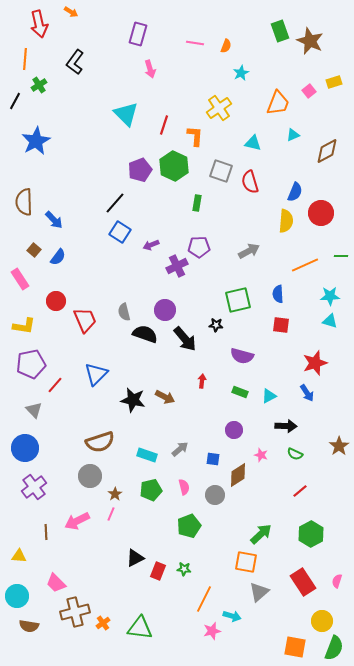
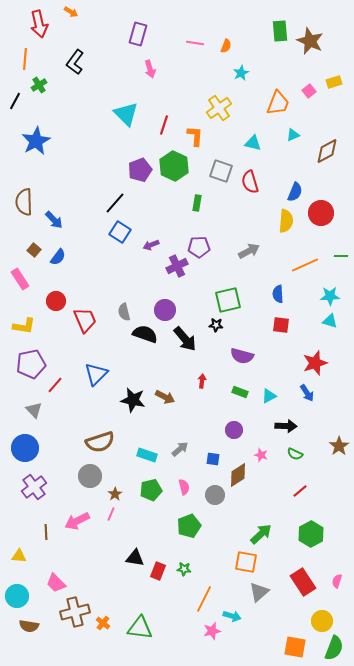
green rectangle at (280, 31): rotated 15 degrees clockwise
green square at (238, 300): moved 10 px left
black triangle at (135, 558): rotated 36 degrees clockwise
orange cross at (103, 623): rotated 16 degrees counterclockwise
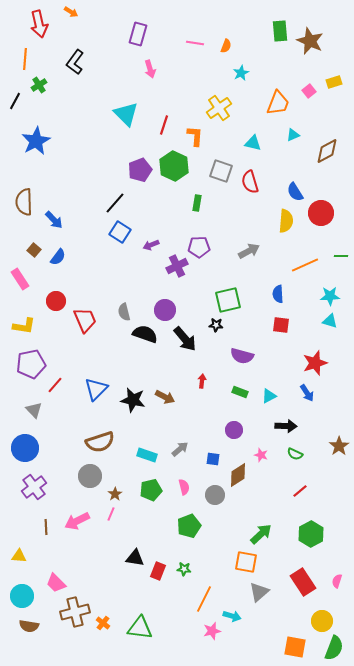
blue semicircle at (295, 192): rotated 126 degrees clockwise
blue triangle at (96, 374): moved 15 px down
brown line at (46, 532): moved 5 px up
cyan circle at (17, 596): moved 5 px right
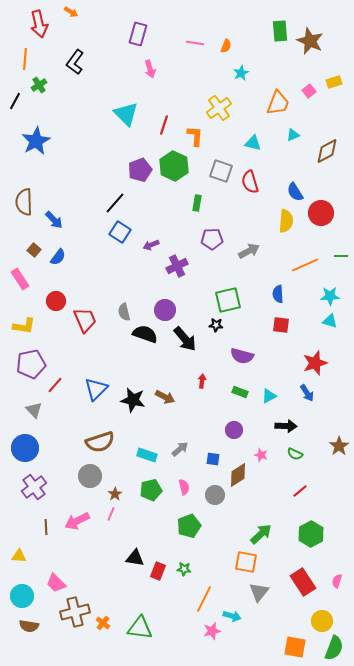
purple pentagon at (199, 247): moved 13 px right, 8 px up
gray triangle at (259, 592): rotated 10 degrees counterclockwise
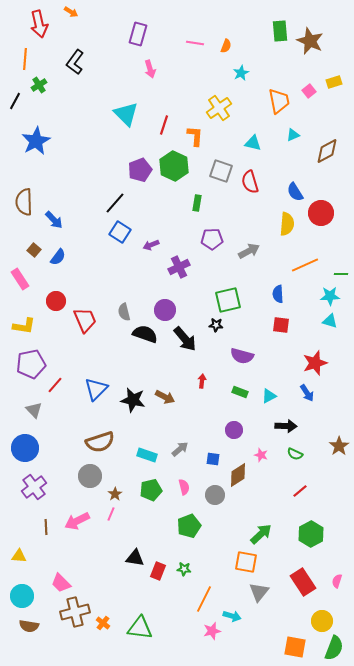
orange trapezoid at (278, 103): moved 1 px right, 2 px up; rotated 32 degrees counterclockwise
yellow semicircle at (286, 221): moved 1 px right, 3 px down
green line at (341, 256): moved 18 px down
purple cross at (177, 266): moved 2 px right, 1 px down
pink trapezoid at (56, 583): moved 5 px right
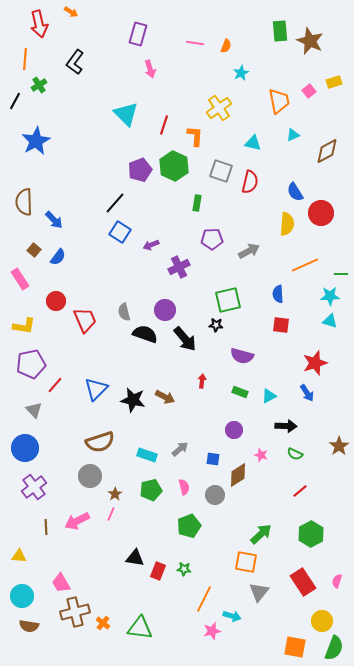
red semicircle at (250, 182): rotated 150 degrees counterclockwise
pink trapezoid at (61, 583): rotated 15 degrees clockwise
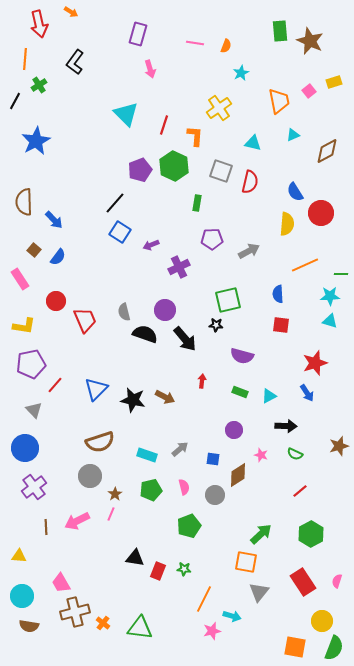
brown star at (339, 446): rotated 18 degrees clockwise
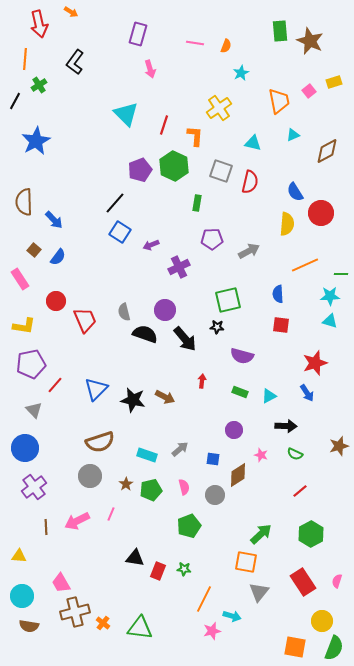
black star at (216, 325): moved 1 px right, 2 px down
brown star at (115, 494): moved 11 px right, 10 px up
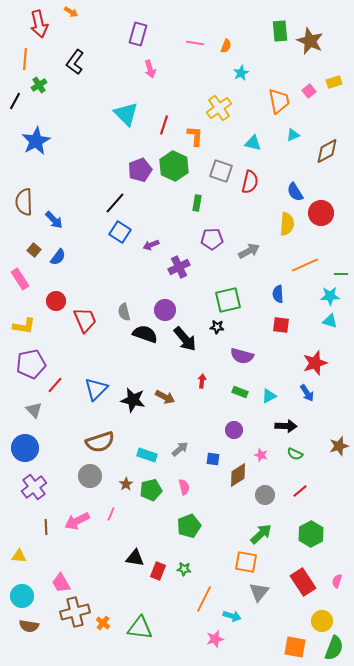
gray circle at (215, 495): moved 50 px right
pink star at (212, 631): moved 3 px right, 8 px down
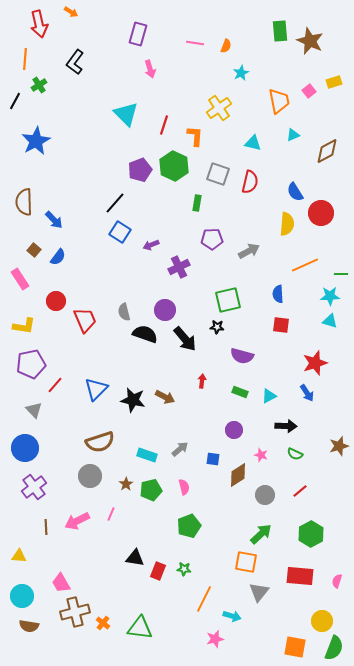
gray square at (221, 171): moved 3 px left, 3 px down
red rectangle at (303, 582): moved 3 px left, 6 px up; rotated 52 degrees counterclockwise
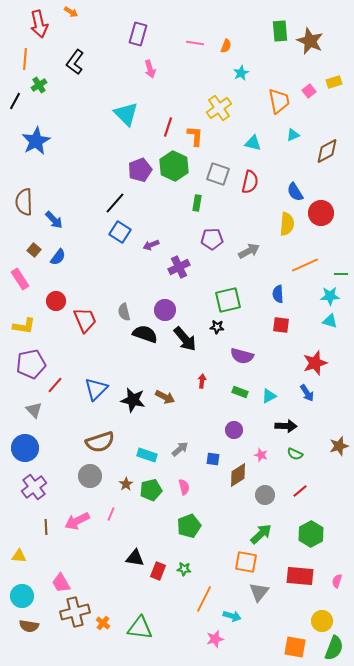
red line at (164, 125): moved 4 px right, 2 px down
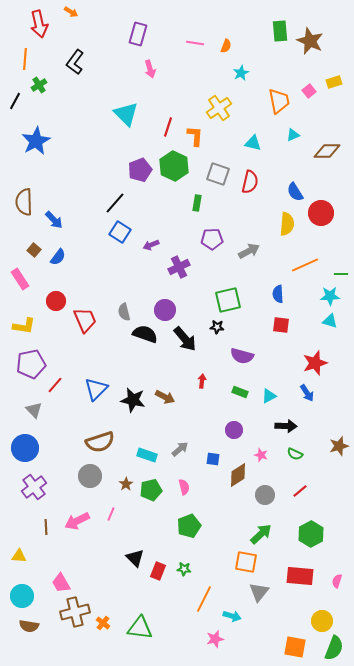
brown diamond at (327, 151): rotated 28 degrees clockwise
black triangle at (135, 558): rotated 36 degrees clockwise
